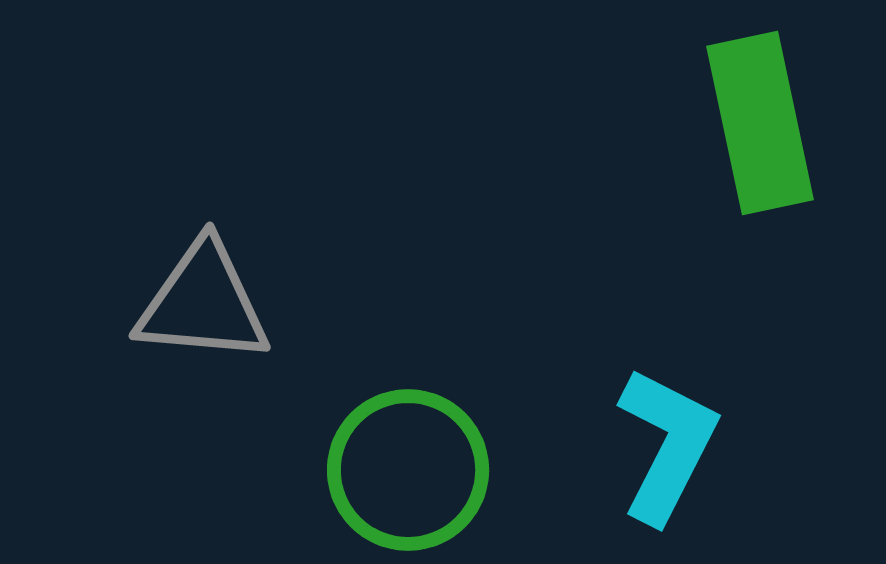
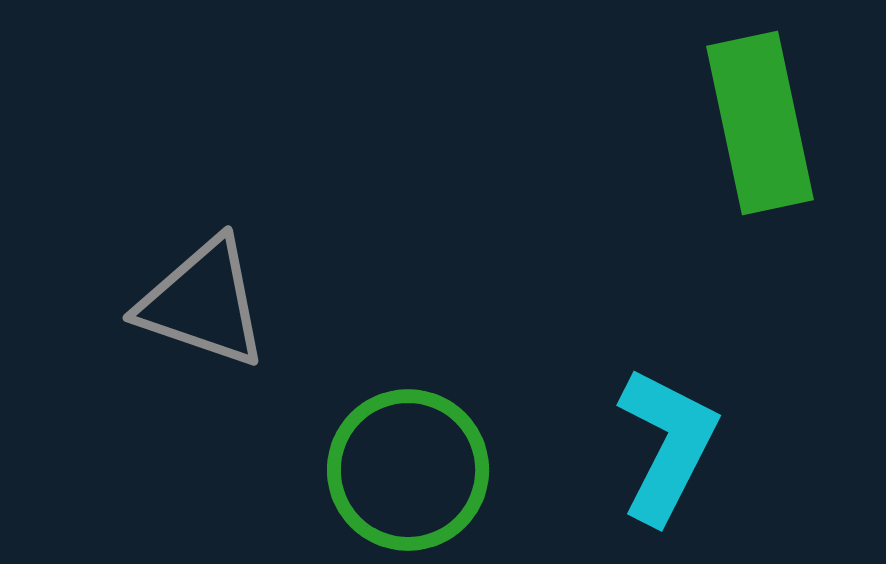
gray triangle: rotated 14 degrees clockwise
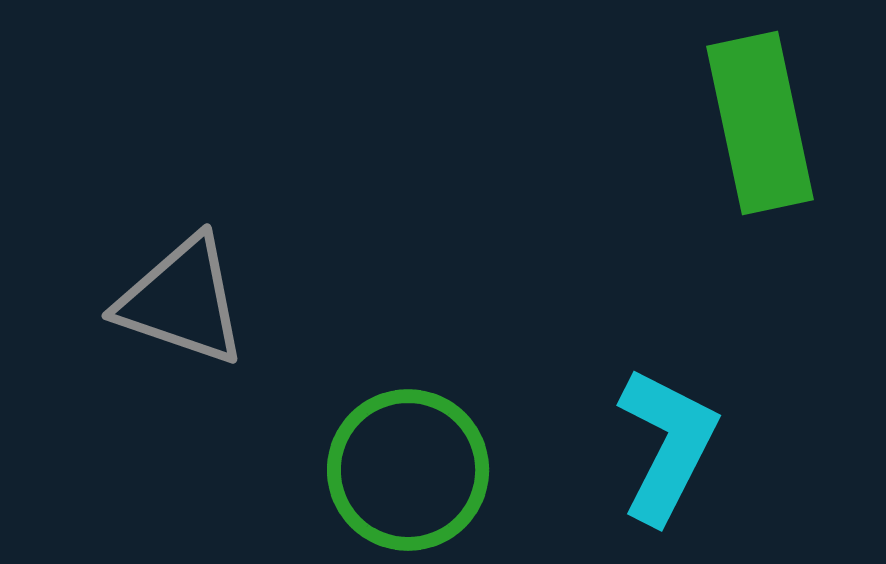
gray triangle: moved 21 px left, 2 px up
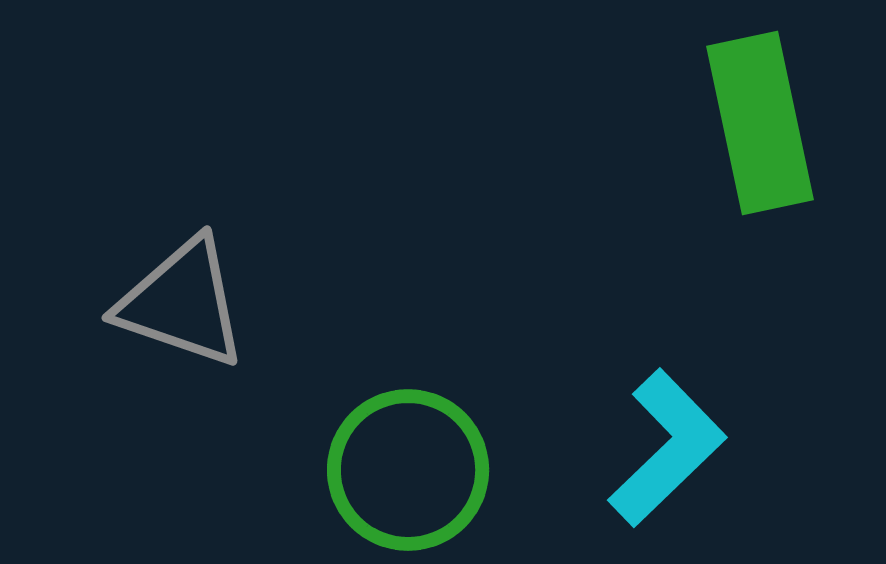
gray triangle: moved 2 px down
cyan L-shape: moved 3 px down; rotated 19 degrees clockwise
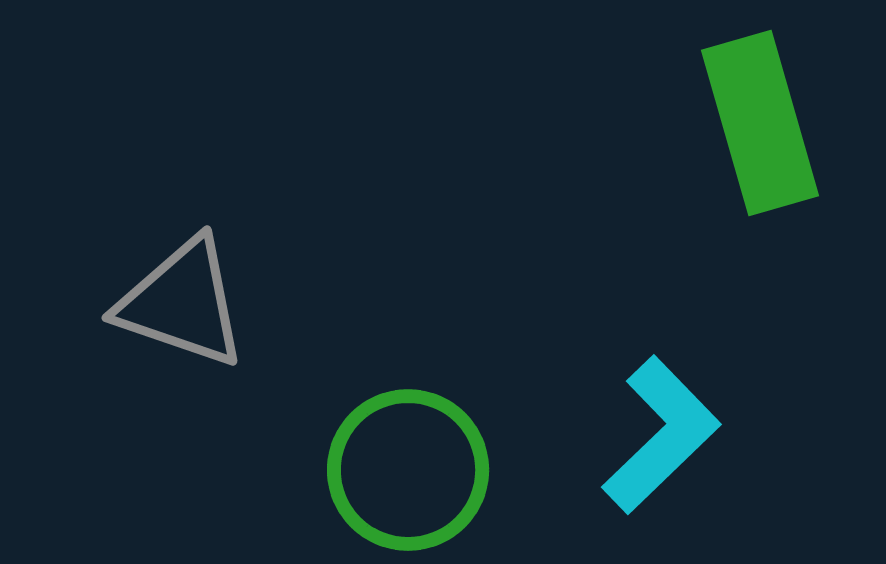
green rectangle: rotated 4 degrees counterclockwise
cyan L-shape: moved 6 px left, 13 px up
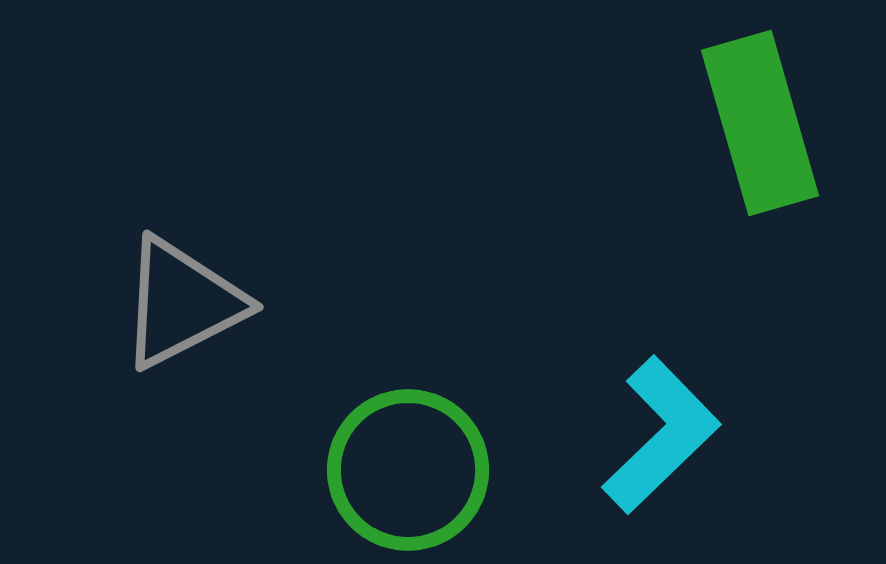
gray triangle: rotated 46 degrees counterclockwise
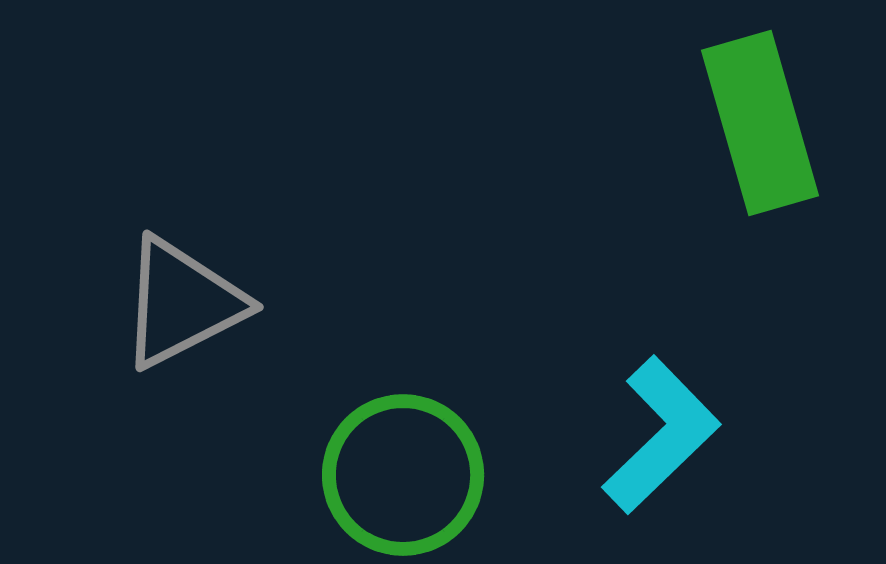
green circle: moved 5 px left, 5 px down
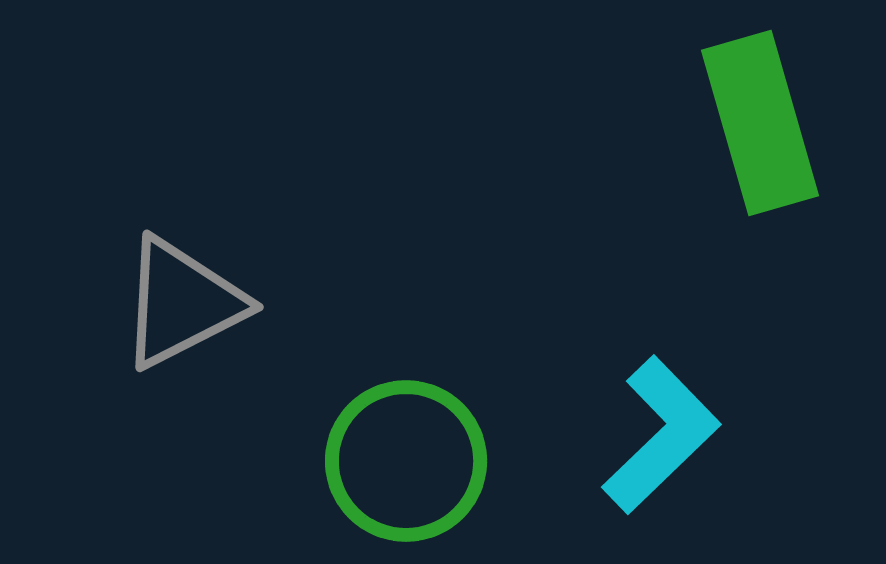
green circle: moved 3 px right, 14 px up
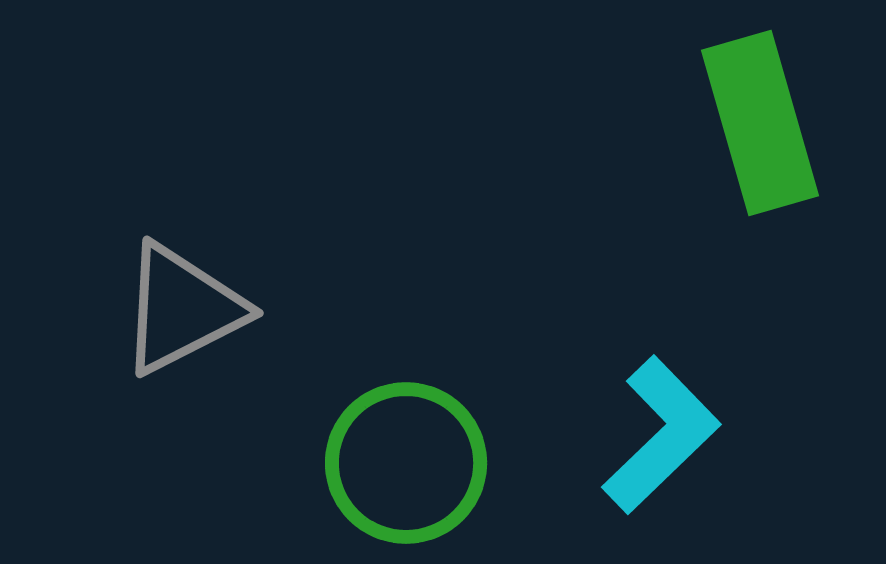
gray triangle: moved 6 px down
green circle: moved 2 px down
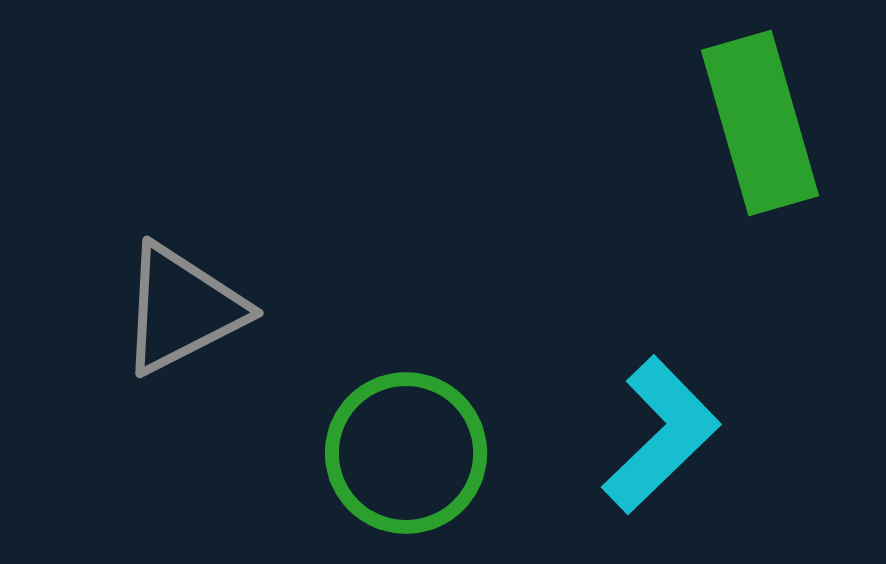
green circle: moved 10 px up
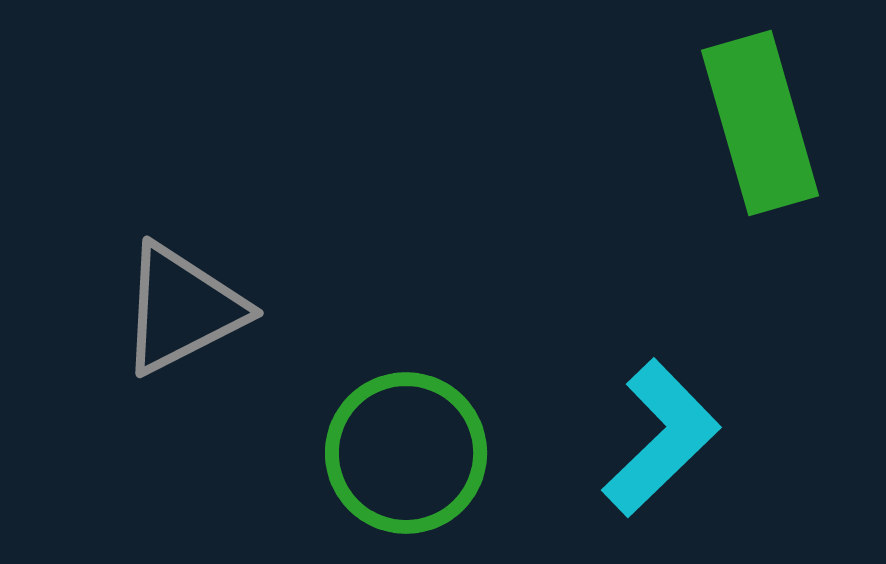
cyan L-shape: moved 3 px down
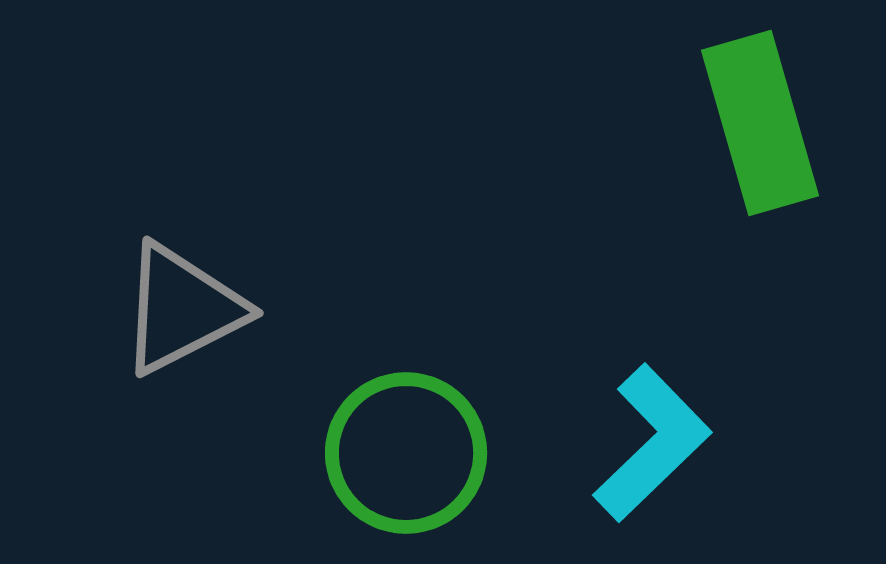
cyan L-shape: moved 9 px left, 5 px down
